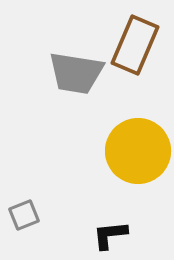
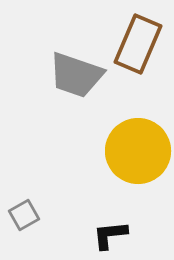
brown rectangle: moved 3 px right, 1 px up
gray trapezoid: moved 2 px down; rotated 10 degrees clockwise
gray square: rotated 8 degrees counterclockwise
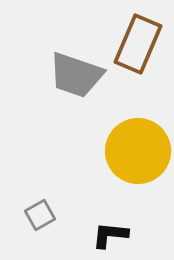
gray square: moved 16 px right
black L-shape: rotated 12 degrees clockwise
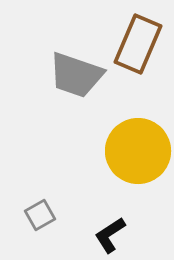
black L-shape: rotated 39 degrees counterclockwise
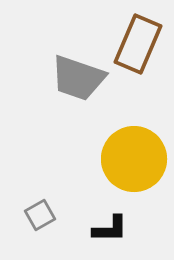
gray trapezoid: moved 2 px right, 3 px down
yellow circle: moved 4 px left, 8 px down
black L-shape: moved 6 px up; rotated 147 degrees counterclockwise
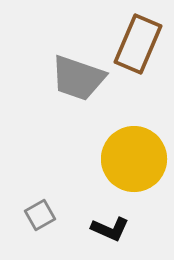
black L-shape: rotated 24 degrees clockwise
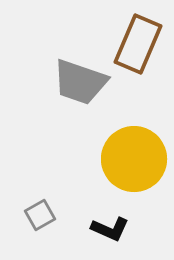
gray trapezoid: moved 2 px right, 4 px down
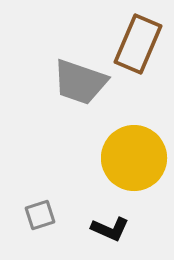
yellow circle: moved 1 px up
gray square: rotated 12 degrees clockwise
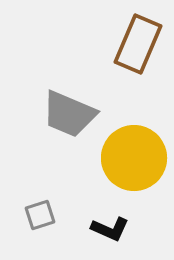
gray trapezoid: moved 11 px left, 32 px down; rotated 4 degrees clockwise
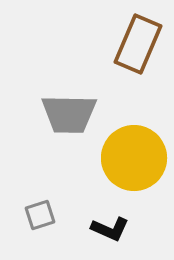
gray trapezoid: rotated 22 degrees counterclockwise
